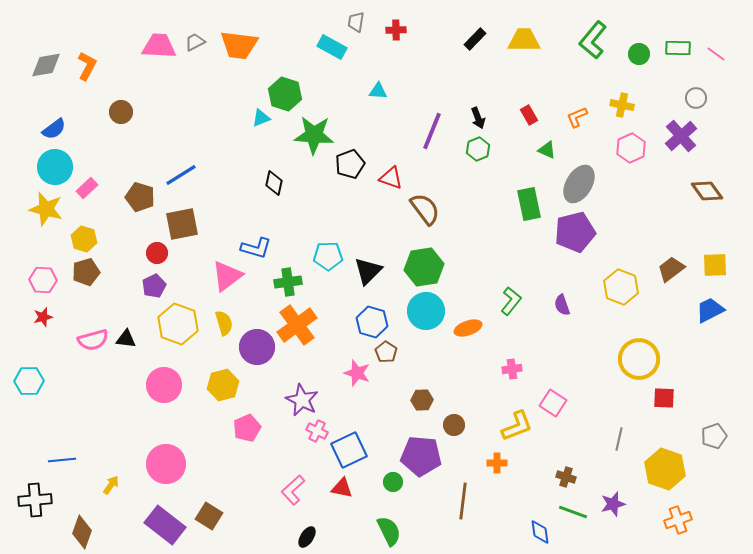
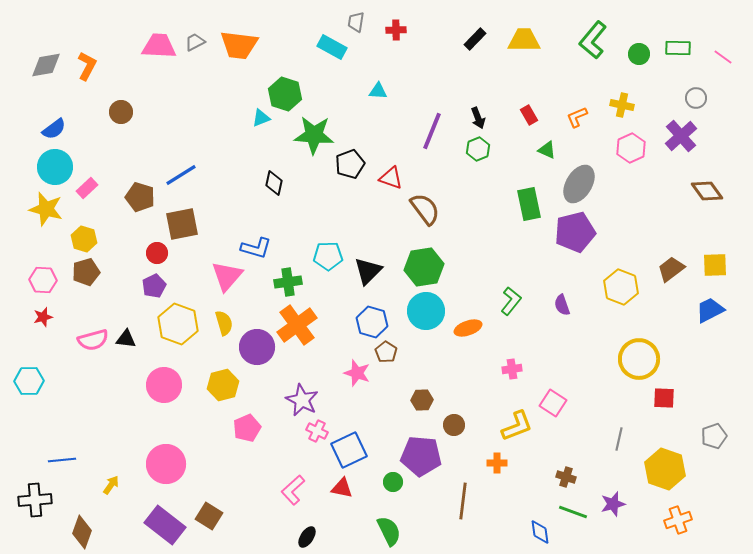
pink line at (716, 54): moved 7 px right, 3 px down
pink triangle at (227, 276): rotated 12 degrees counterclockwise
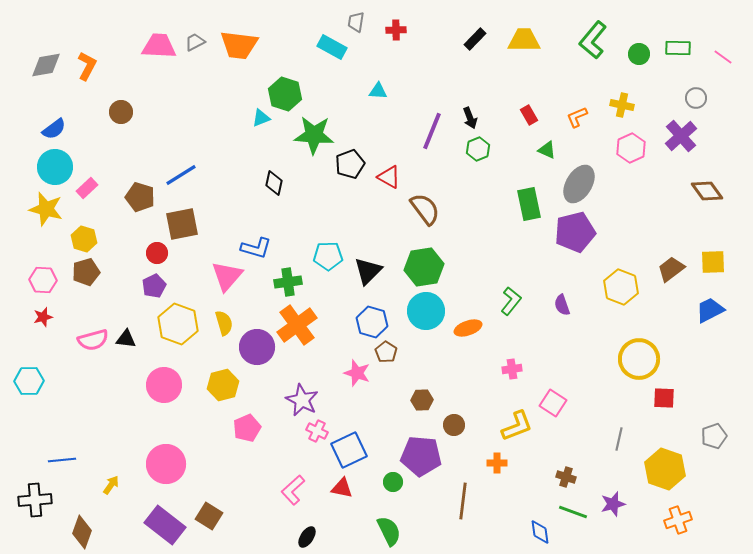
black arrow at (478, 118): moved 8 px left
red triangle at (391, 178): moved 2 px left, 1 px up; rotated 10 degrees clockwise
yellow square at (715, 265): moved 2 px left, 3 px up
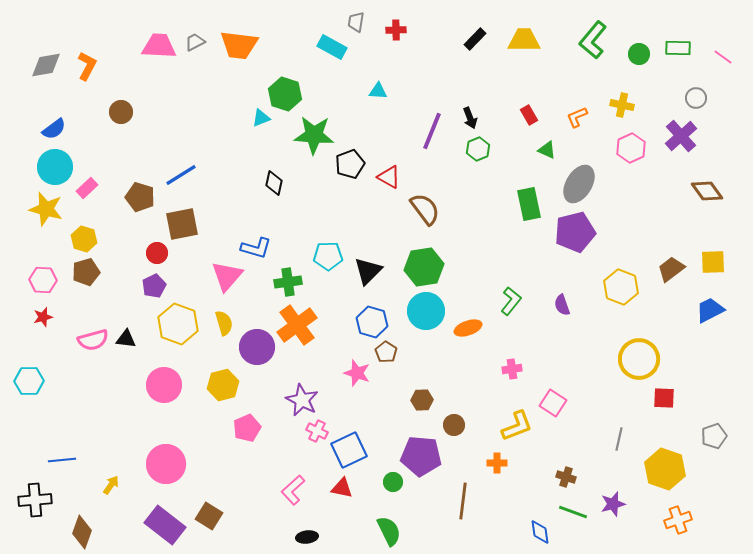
black ellipse at (307, 537): rotated 50 degrees clockwise
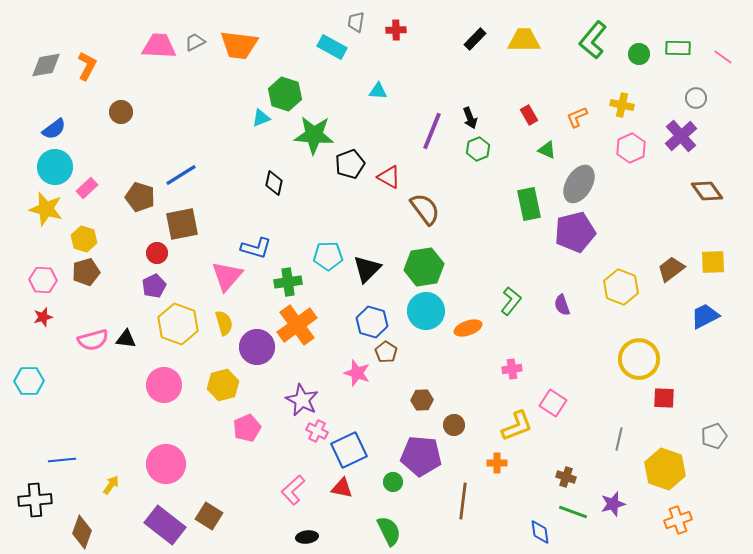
black triangle at (368, 271): moved 1 px left, 2 px up
blue trapezoid at (710, 310): moved 5 px left, 6 px down
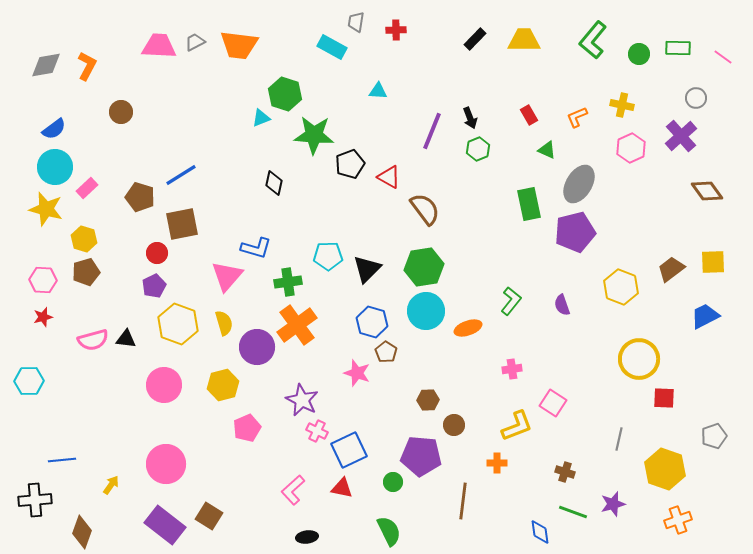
brown hexagon at (422, 400): moved 6 px right
brown cross at (566, 477): moved 1 px left, 5 px up
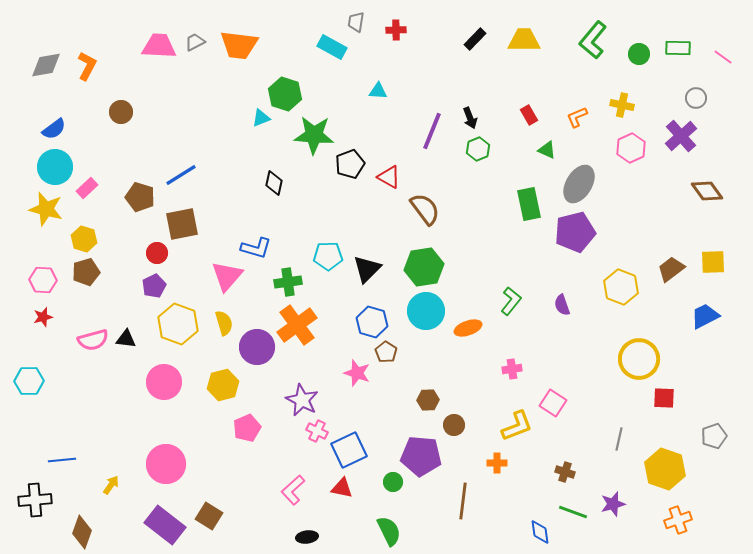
pink circle at (164, 385): moved 3 px up
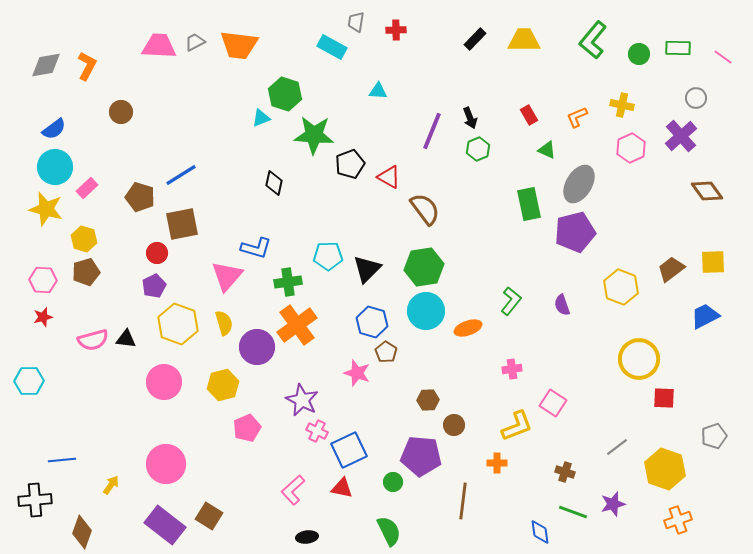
gray line at (619, 439): moved 2 px left, 8 px down; rotated 40 degrees clockwise
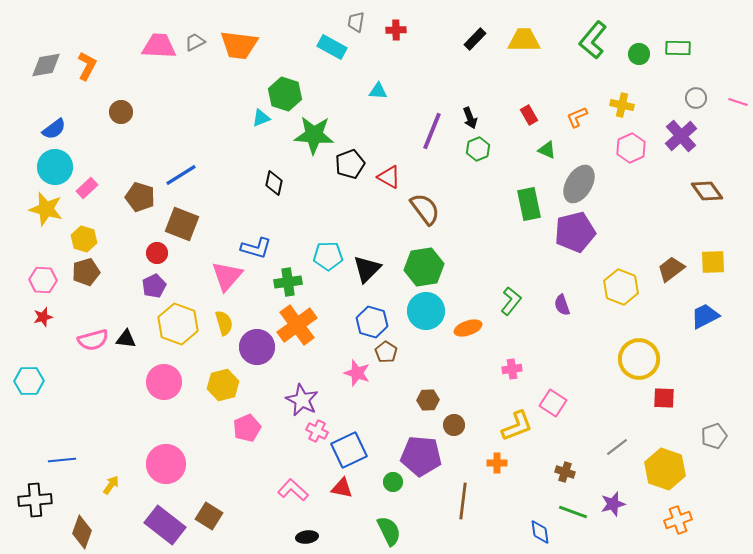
pink line at (723, 57): moved 15 px right, 45 px down; rotated 18 degrees counterclockwise
brown square at (182, 224): rotated 32 degrees clockwise
pink L-shape at (293, 490): rotated 84 degrees clockwise
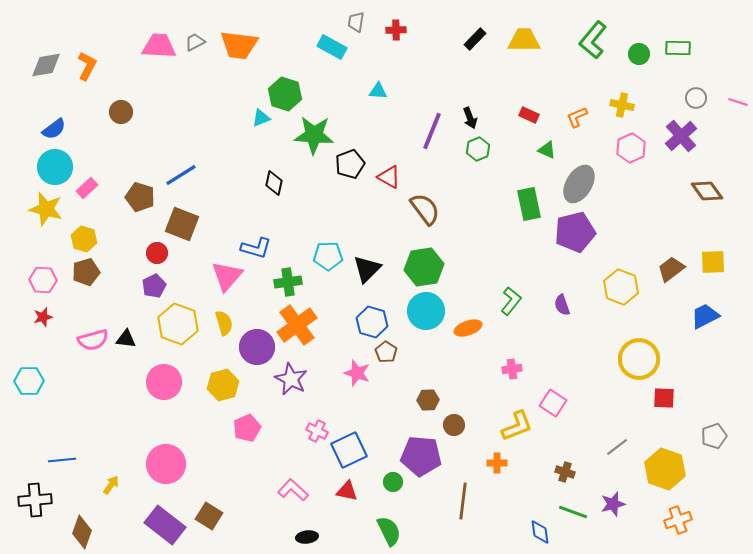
red rectangle at (529, 115): rotated 36 degrees counterclockwise
purple star at (302, 400): moved 11 px left, 21 px up
red triangle at (342, 488): moved 5 px right, 3 px down
